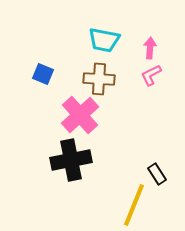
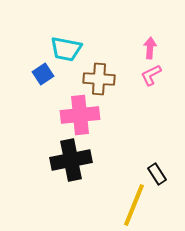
cyan trapezoid: moved 38 px left, 9 px down
blue square: rotated 35 degrees clockwise
pink cross: rotated 36 degrees clockwise
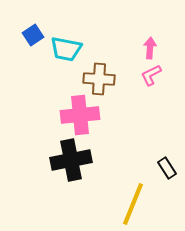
blue square: moved 10 px left, 39 px up
black rectangle: moved 10 px right, 6 px up
yellow line: moved 1 px left, 1 px up
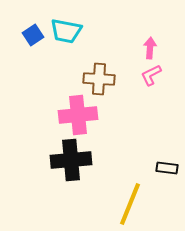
cyan trapezoid: moved 18 px up
pink cross: moved 2 px left
black cross: rotated 6 degrees clockwise
black rectangle: rotated 50 degrees counterclockwise
yellow line: moved 3 px left
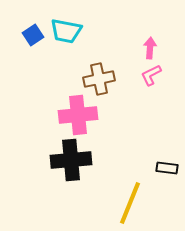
brown cross: rotated 16 degrees counterclockwise
yellow line: moved 1 px up
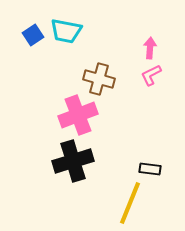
brown cross: rotated 28 degrees clockwise
pink cross: rotated 15 degrees counterclockwise
black cross: moved 2 px right, 1 px down; rotated 12 degrees counterclockwise
black rectangle: moved 17 px left, 1 px down
